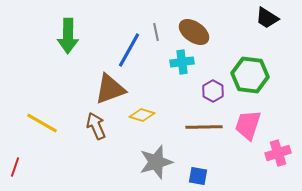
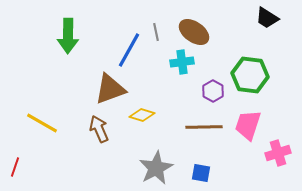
brown arrow: moved 3 px right, 3 px down
gray star: moved 6 px down; rotated 12 degrees counterclockwise
blue square: moved 3 px right, 3 px up
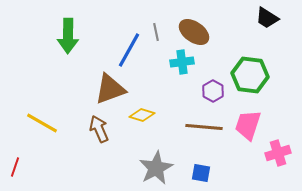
brown line: rotated 6 degrees clockwise
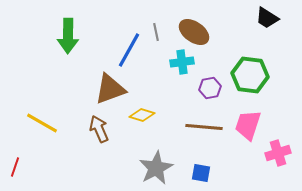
purple hexagon: moved 3 px left, 3 px up; rotated 20 degrees clockwise
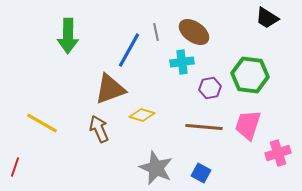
gray star: rotated 20 degrees counterclockwise
blue square: rotated 18 degrees clockwise
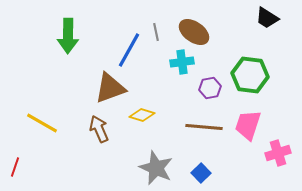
brown triangle: moved 1 px up
blue square: rotated 18 degrees clockwise
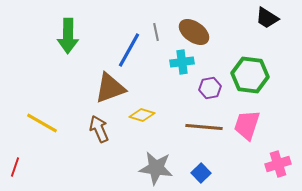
pink trapezoid: moved 1 px left
pink cross: moved 11 px down
gray star: rotated 16 degrees counterclockwise
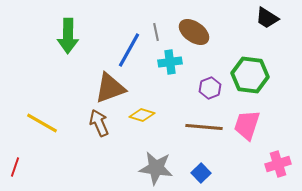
cyan cross: moved 12 px left
purple hexagon: rotated 10 degrees counterclockwise
brown arrow: moved 6 px up
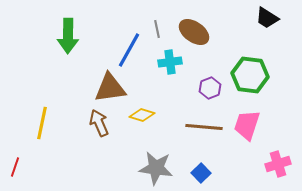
gray line: moved 1 px right, 3 px up
brown triangle: rotated 12 degrees clockwise
yellow line: rotated 72 degrees clockwise
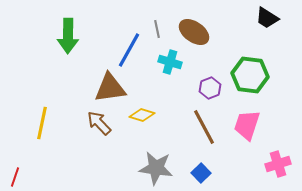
cyan cross: rotated 25 degrees clockwise
brown arrow: rotated 20 degrees counterclockwise
brown line: rotated 57 degrees clockwise
red line: moved 10 px down
